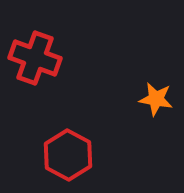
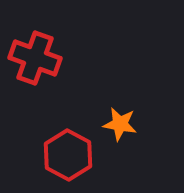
orange star: moved 36 px left, 25 px down
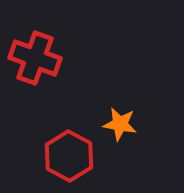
red hexagon: moved 1 px right, 1 px down
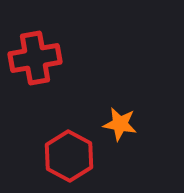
red cross: rotated 30 degrees counterclockwise
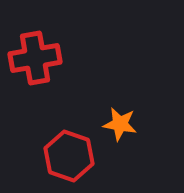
red hexagon: rotated 9 degrees counterclockwise
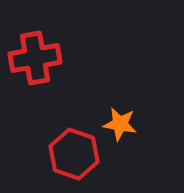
red hexagon: moved 5 px right, 2 px up
